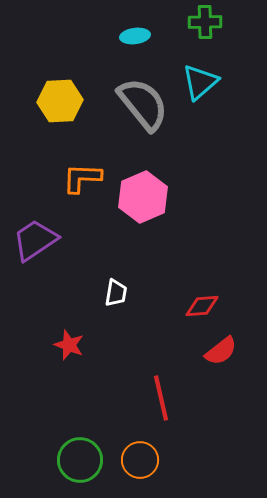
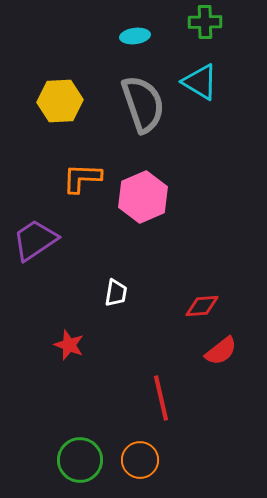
cyan triangle: rotated 48 degrees counterclockwise
gray semicircle: rotated 20 degrees clockwise
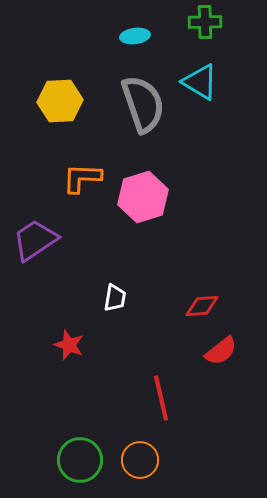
pink hexagon: rotated 6 degrees clockwise
white trapezoid: moved 1 px left, 5 px down
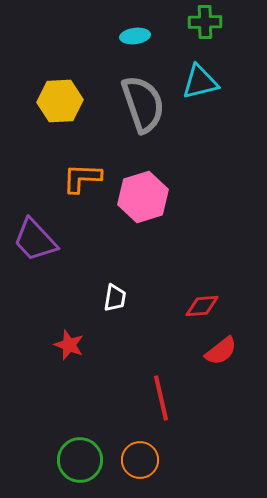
cyan triangle: rotated 45 degrees counterclockwise
purple trapezoid: rotated 99 degrees counterclockwise
